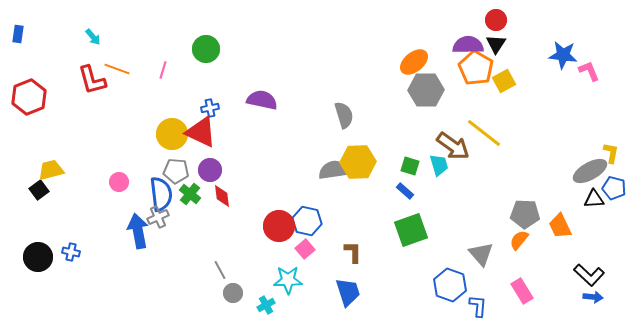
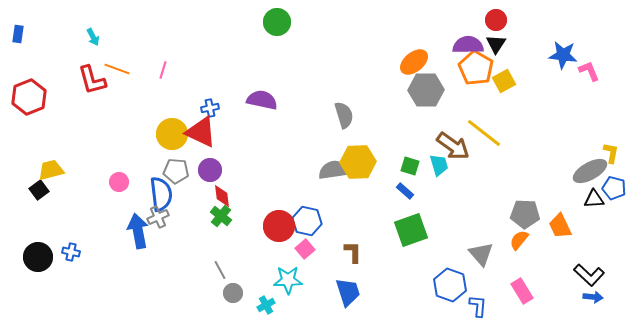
cyan arrow at (93, 37): rotated 12 degrees clockwise
green circle at (206, 49): moved 71 px right, 27 px up
green cross at (190, 194): moved 31 px right, 22 px down
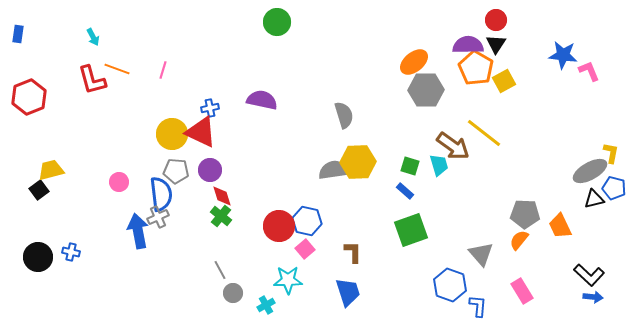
red diamond at (222, 196): rotated 10 degrees counterclockwise
black triangle at (594, 199): rotated 10 degrees counterclockwise
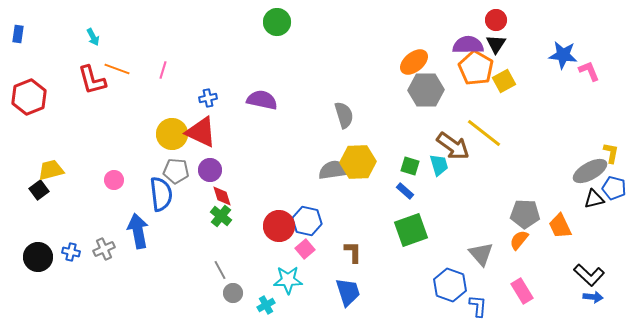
blue cross at (210, 108): moved 2 px left, 10 px up
pink circle at (119, 182): moved 5 px left, 2 px up
gray cross at (158, 217): moved 54 px left, 32 px down
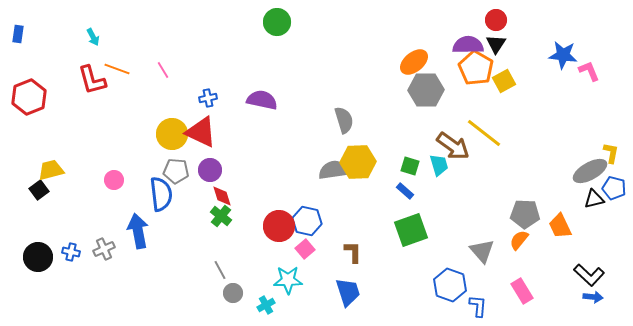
pink line at (163, 70): rotated 48 degrees counterclockwise
gray semicircle at (344, 115): moved 5 px down
gray triangle at (481, 254): moved 1 px right, 3 px up
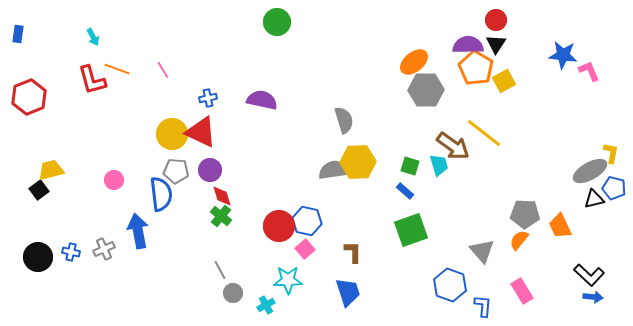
blue L-shape at (478, 306): moved 5 px right
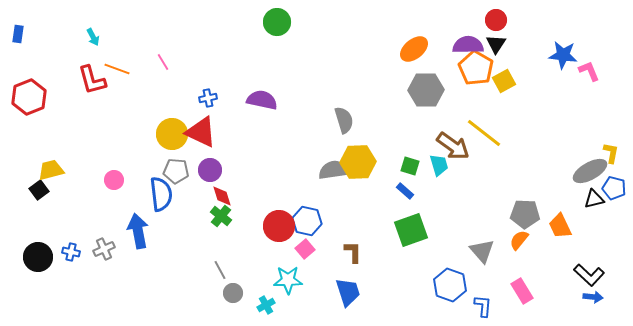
orange ellipse at (414, 62): moved 13 px up
pink line at (163, 70): moved 8 px up
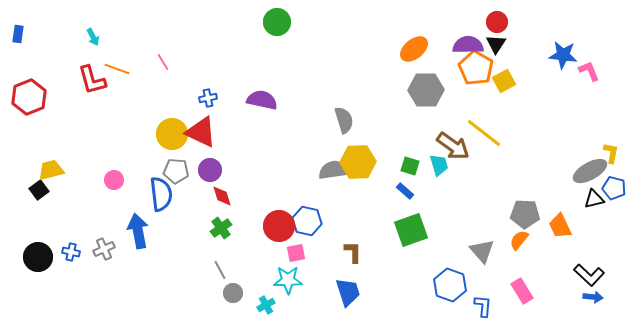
red circle at (496, 20): moved 1 px right, 2 px down
green cross at (221, 216): moved 12 px down; rotated 15 degrees clockwise
pink square at (305, 249): moved 9 px left, 4 px down; rotated 30 degrees clockwise
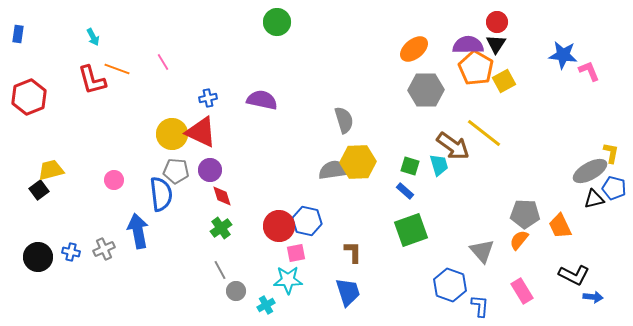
black L-shape at (589, 275): moved 15 px left; rotated 16 degrees counterclockwise
gray circle at (233, 293): moved 3 px right, 2 px up
blue L-shape at (483, 306): moved 3 px left
